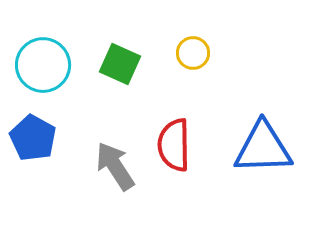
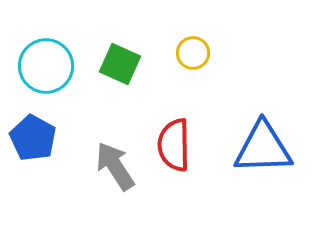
cyan circle: moved 3 px right, 1 px down
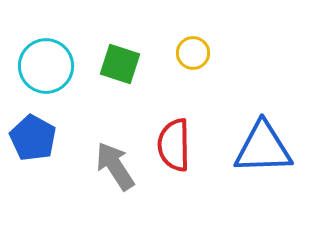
green square: rotated 6 degrees counterclockwise
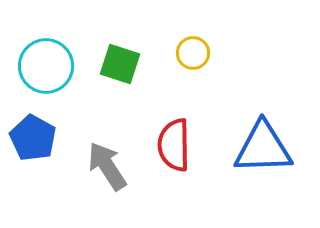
gray arrow: moved 8 px left
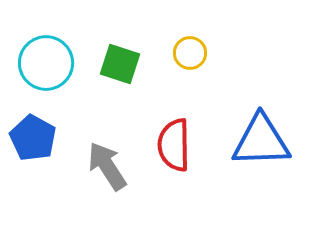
yellow circle: moved 3 px left
cyan circle: moved 3 px up
blue triangle: moved 2 px left, 7 px up
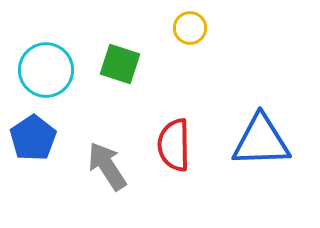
yellow circle: moved 25 px up
cyan circle: moved 7 px down
blue pentagon: rotated 9 degrees clockwise
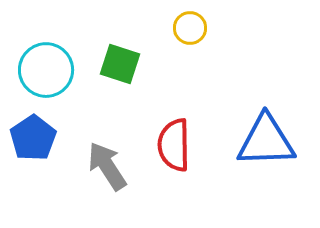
blue triangle: moved 5 px right
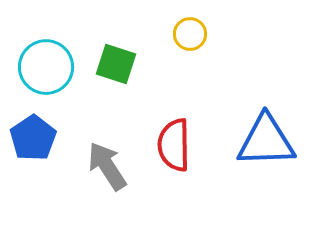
yellow circle: moved 6 px down
green square: moved 4 px left
cyan circle: moved 3 px up
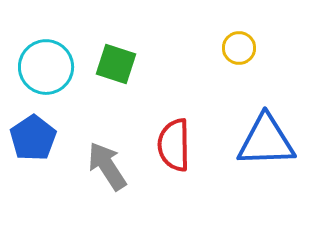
yellow circle: moved 49 px right, 14 px down
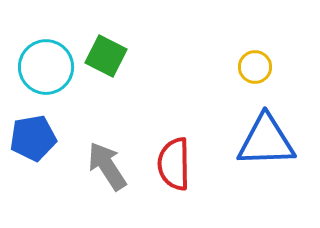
yellow circle: moved 16 px right, 19 px down
green square: moved 10 px left, 8 px up; rotated 9 degrees clockwise
blue pentagon: rotated 24 degrees clockwise
red semicircle: moved 19 px down
